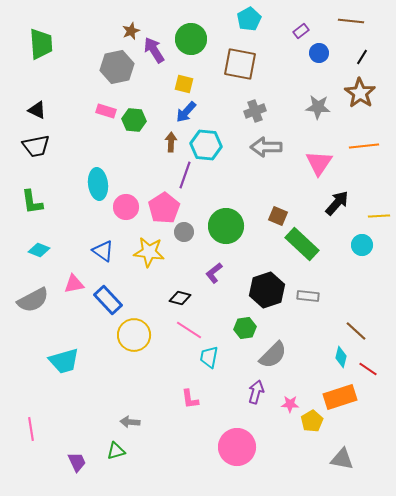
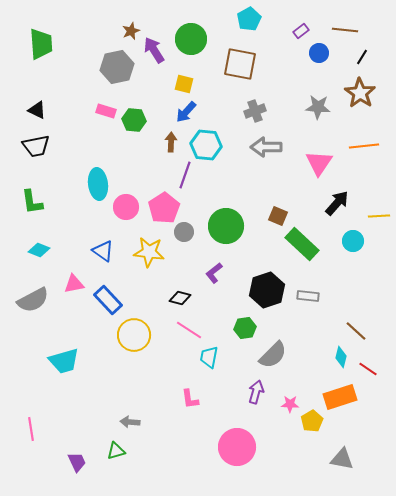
brown line at (351, 21): moved 6 px left, 9 px down
cyan circle at (362, 245): moved 9 px left, 4 px up
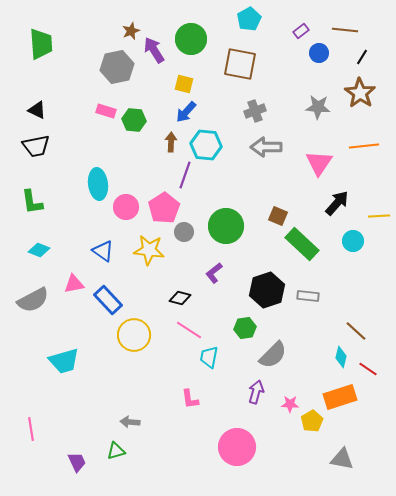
yellow star at (149, 252): moved 2 px up
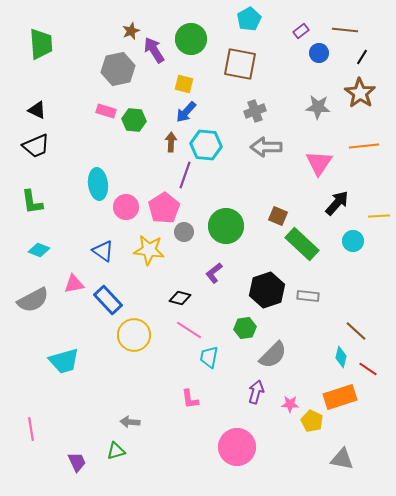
gray hexagon at (117, 67): moved 1 px right, 2 px down
black trapezoid at (36, 146): rotated 12 degrees counterclockwise
yellow pentagon at (312, 421): rotated 15 degrees counterclockwise
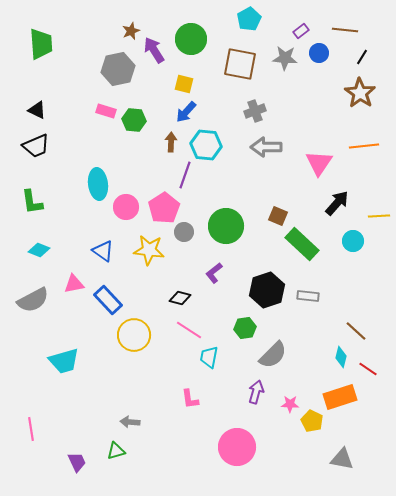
gray star at (318, 107): moved 33 px left, 49 px up
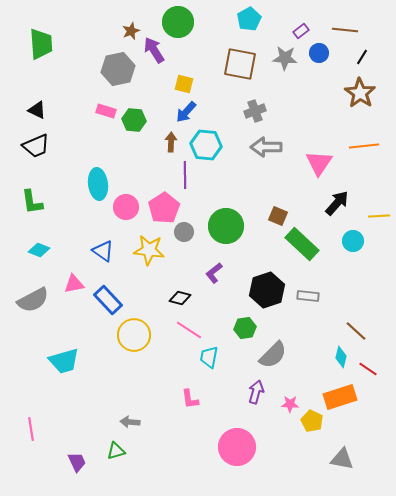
green circle at (191, 39): moved 13 px left, 17 px up
purple line at (185, 175): rotated 20 degrees counterclockwise
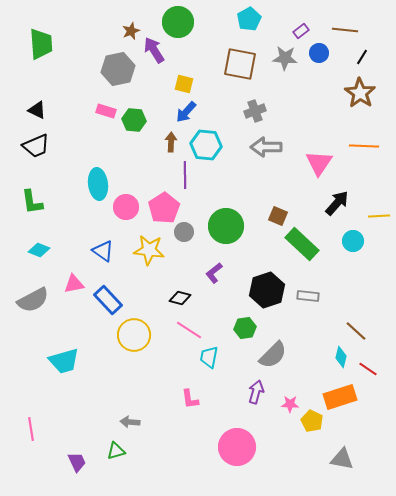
orange line at (364, 146): rotated 8 degrees clockwise
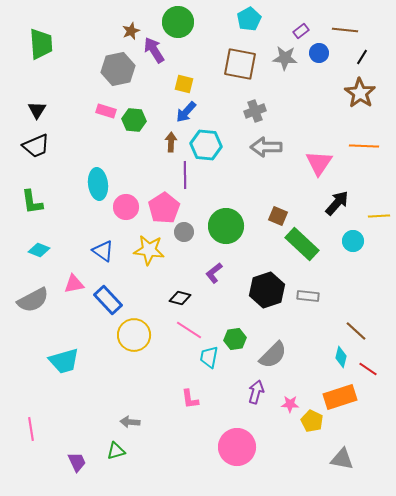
black triangle at (37, 110): rotated 36 degrees clockwise
green hexagon at (245, 328): moved 10 px left, 11 px down
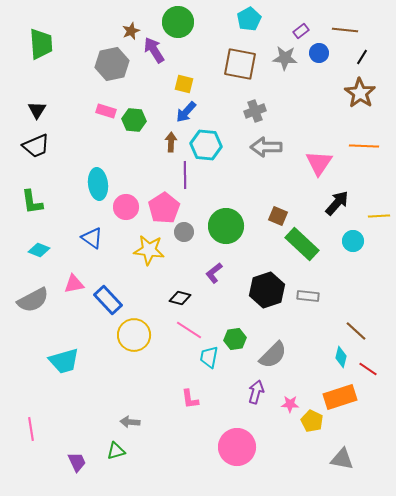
gray hexagon at (118, 69): moved 6 px left, 5 px up
blue triangle at (103, 251): moved 11 px left, 13 px up
